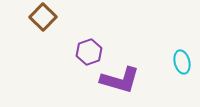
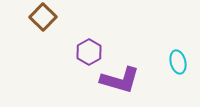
purple hexagon: rotated 10 degrees counterclockwise
cyan ellipse: moved 4 px left
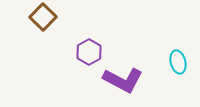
purple L-shape: moved 3 px right; rotated 12 degrees clockwise
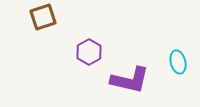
brown square: rotated 28 degrees clockwise
purple L-shape: moved 7 px right; rotated 15 degrees counterclockwise
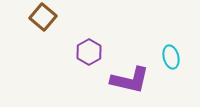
brown square: rotated 32 degrees counterclockwise
cyan ellipse: moved 7 px left, 5 px up
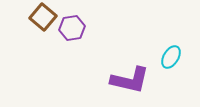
purple hexagon: moved 17 px left, 24 px up; rotated 20 degrees clockwise
cyan ellipse: rotated 45 degrees clockwise
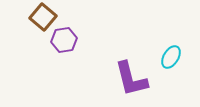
purple hexagon: moved 8 px left, 12 px down
purple L-shape: moved 1 px right, 1 px up; rotated 63 degrees clockwise
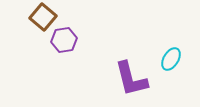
cyan ellipse: moved 2 px down
